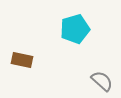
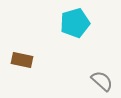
cyan pentagon: moved 6 px up
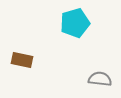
gray semicircle: moved 2 px left, 2 px up; rotated 35 degrees counterclockwise
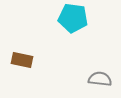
cyan pentagon: moved 2 px left, 5 px up; rotated 24 degrees clockwise
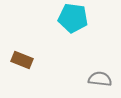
brown rectangle: rotated 10 degrees clockwise
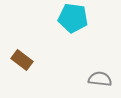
brown rectangle: rotated 15 degrees clockwise
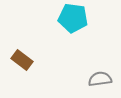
gray semicircle: rotated 15 degrees counterclockwise
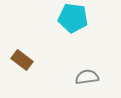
gray semicircle: moved 13 px left, 2 px up
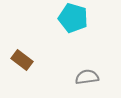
cyan pentagon: rotated 8 degrees clockwise
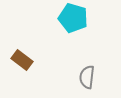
gray semicircle: rotated 75 degrees counterclockwise
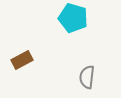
brown rectangle: rotated 65 degrees counterclockwise
